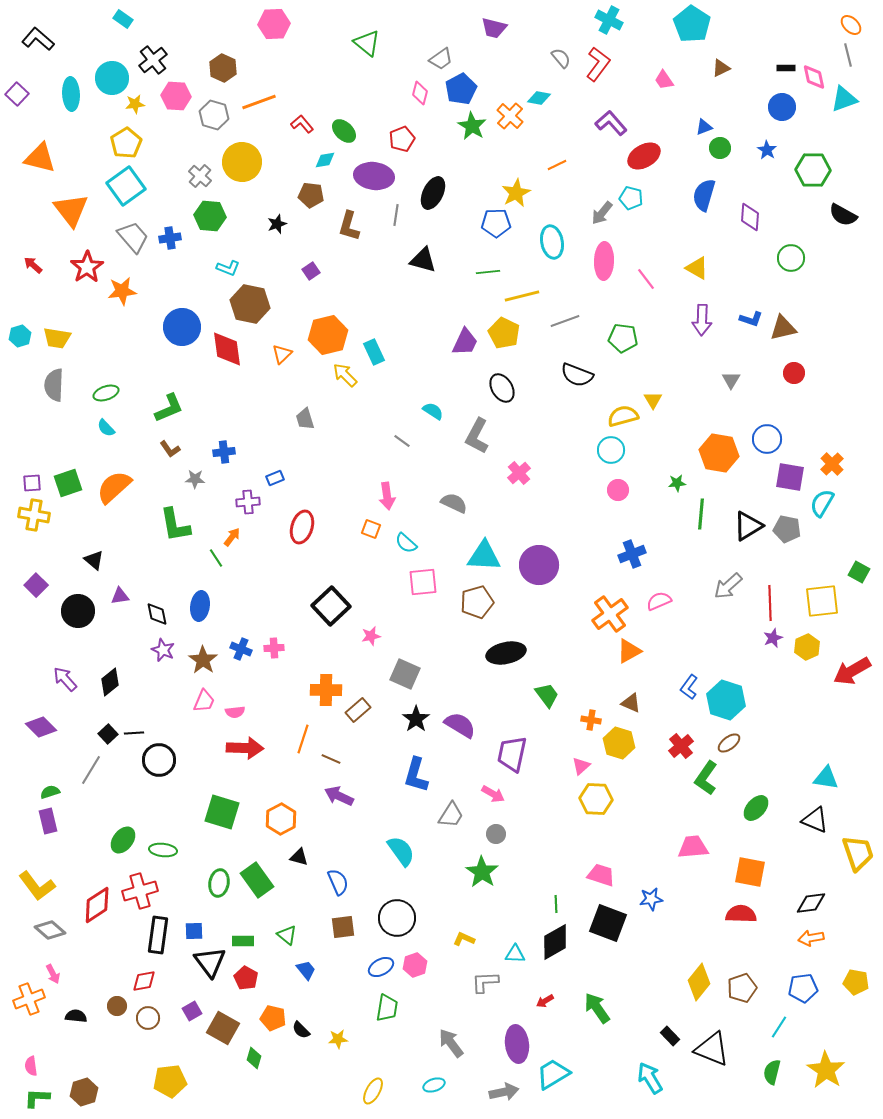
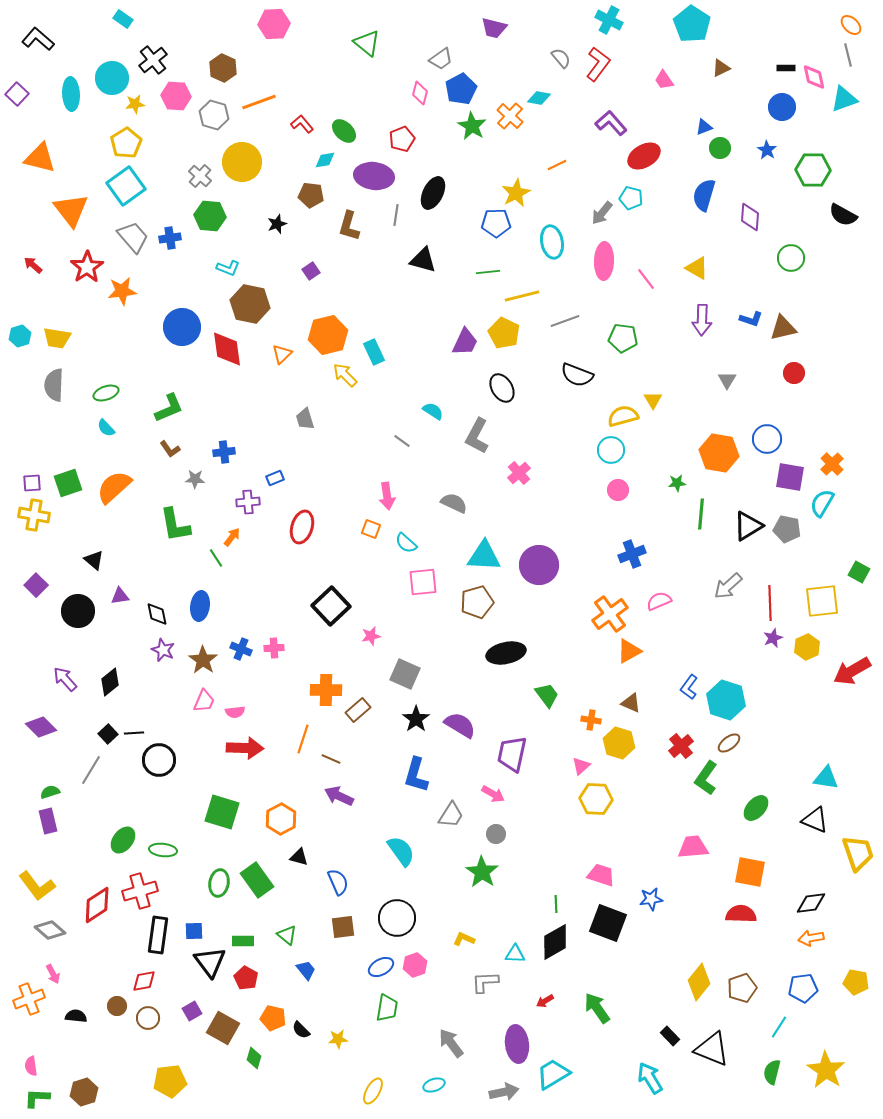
gray triangle at (731, 380): moved 4 px left
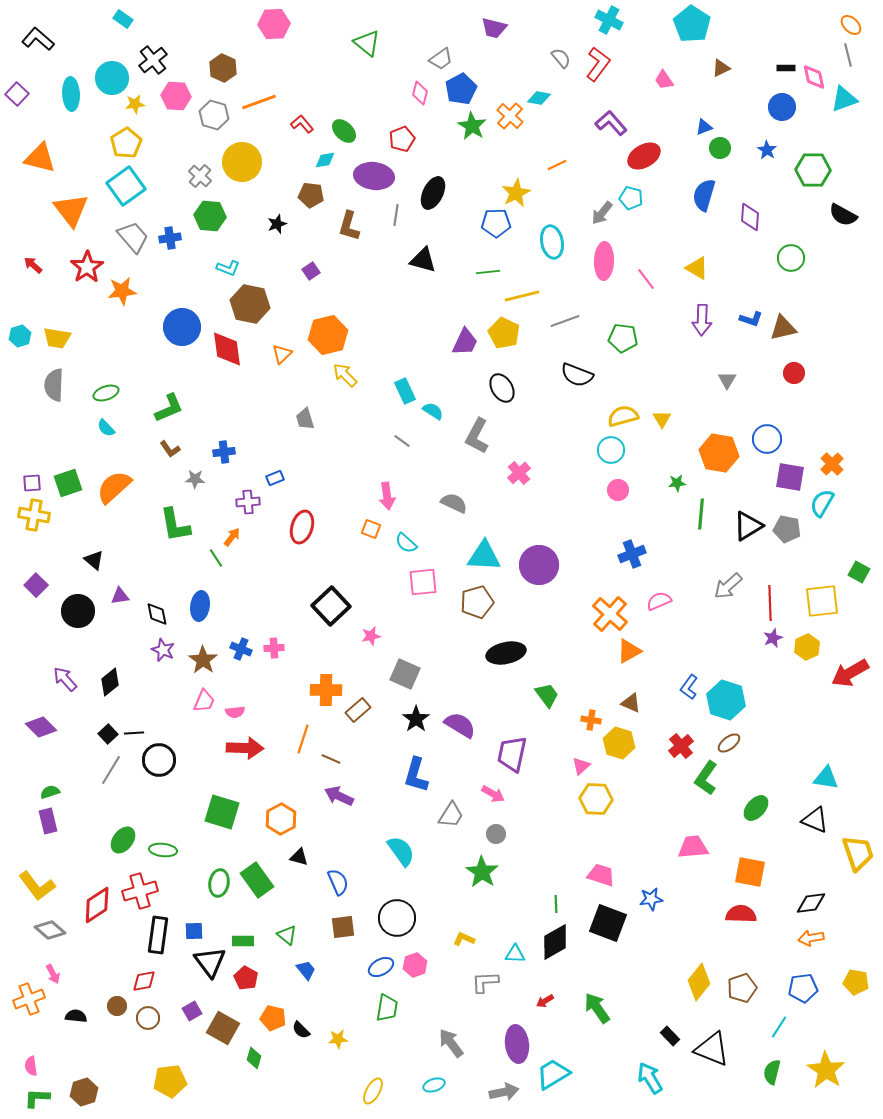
cyan rectangle at (374, 352): moved 31 px right, 39 px down
yellow triangle at (653, 400): moved 9 px right, 19 px down
orange cross at (610, 614): rotated 12 degrees counterclockwise
red arrow at (852, 671): moved 2 px left, 2 px down
gray line at (91, 770): moved 20 px right
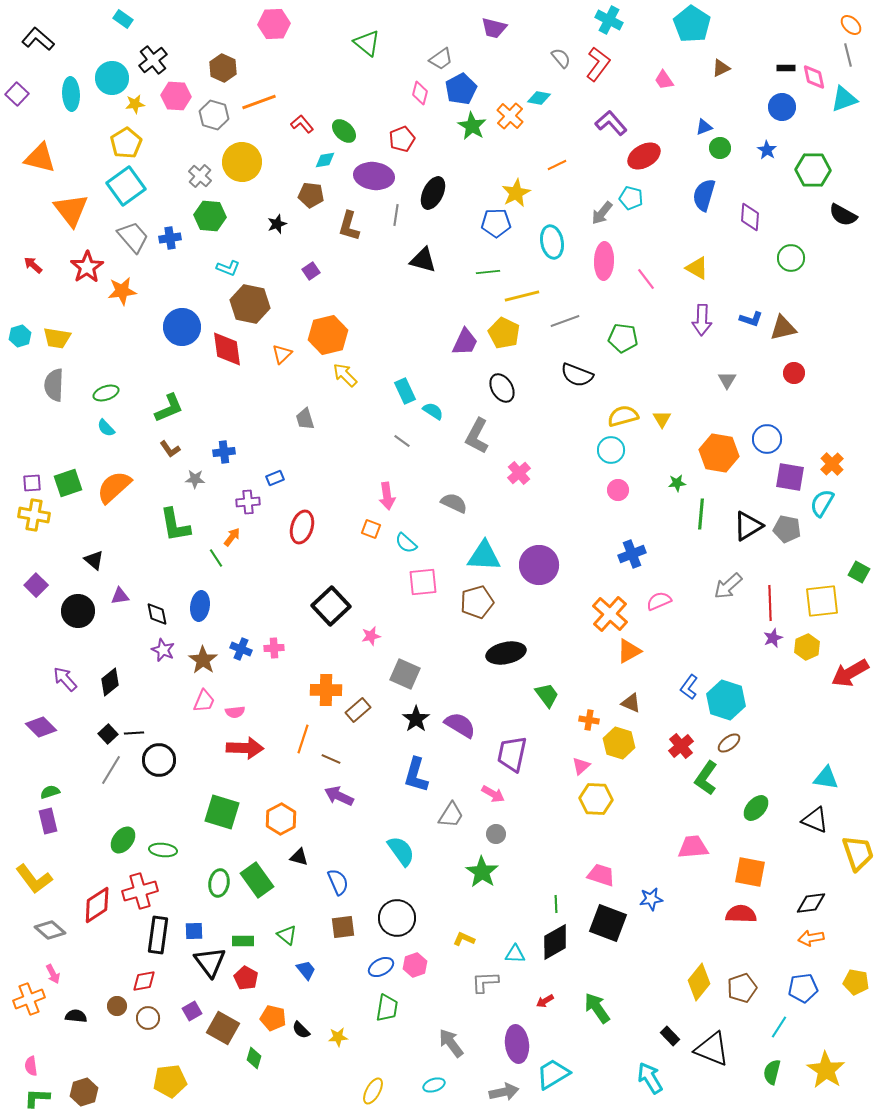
orange cross at (591, 720): moved 2 px left
yellow L-shape at (37, 886): moved 3 px left, 7 px up
yellow star at (338, 1039): moved 2 px up
